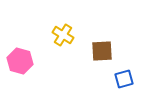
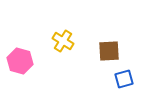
yellow cross: moved 6 px down
brown square: moved 7 px right
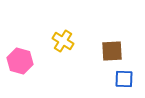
brown square: moved 3 px right
blue square: rotated 18 degrees clockwise
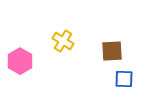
pink hexagon: rotated 15 degrees clockwise
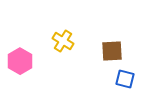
blue square: moved 1 px right; rotated 12 degrees clockwise
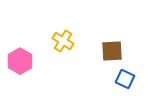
blue square: rotated 12 degrees clockwise
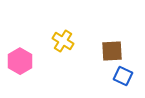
blue square: moved 2 px left, 3 px up
